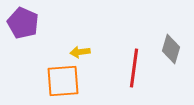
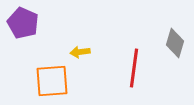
gray diamond: moved 4 px right, 6 px up
orange square: moved 11 px left
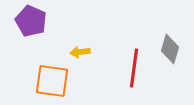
purple pentagon: moved 8 px right, 2 px up
gray diamond: moved 5 px left, 6 px down
orange square: rotated 12 degrees clockwise
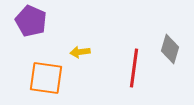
orange square: moved 6 px left, 3 px up
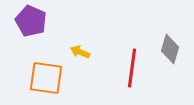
yellow arrow: rotated 30 degrees clockwise
red line: moved 2 px left
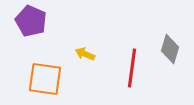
yellow arrow: moved 5 px right, 2 px down
orange square: moved 1 px left, 1 px down
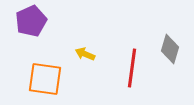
purple pentagon: rotated 24 degrees clockwise
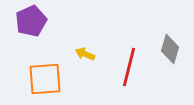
red line: moved 3 px left, 1 px up; rotated 6 degrees clockwise
orange square: rotated 12 degrees counterclockwise
